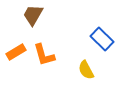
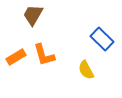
orange rectangle: moved 5 px down
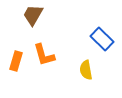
orange rectangle: moved 4 px down; rotated 42 degrees counterclockwise
yellow semicircle: rotated 18 degrees clockwise
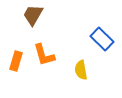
yellow semicircle: moved 5 px left
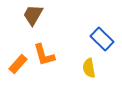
orange rectangle: moved 2 px right, 3 px down; rotated 24 degrees clockwise
yellow semicircle: moved 8 px right, 2 px up
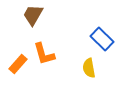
orange L-shape: moved 1 px up
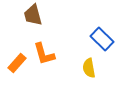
brown trapezoid: rotated 45 degrees counterclockwise
orange rectangle: moved 1 px left, 1 px up
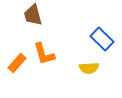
yellow semicircle: rotated 84 degrees counterclockwise
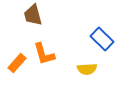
yellow semicircle: moved 2 px left, 1 px down
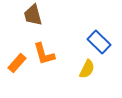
blue rectangle: moved 3 px left, 3 px down
yellow semicircle: rotated 60 degrees counterclockwise
